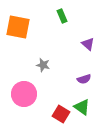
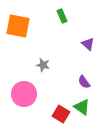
orange square: moved 1 px up
purple semicircle: moved 3 px down; rotated 72 degrees clockwise
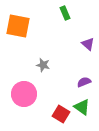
green rectangle: moved 3 px right, 3 px up
purple semicircle: rotated 104 degrees clockwise
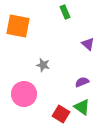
green rectangle: moved 1 px up
purple semicircle: moved 2 px left
